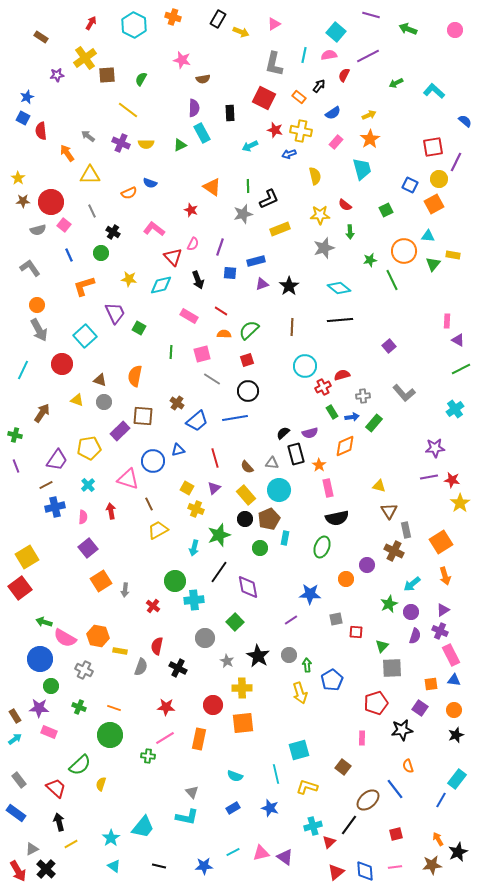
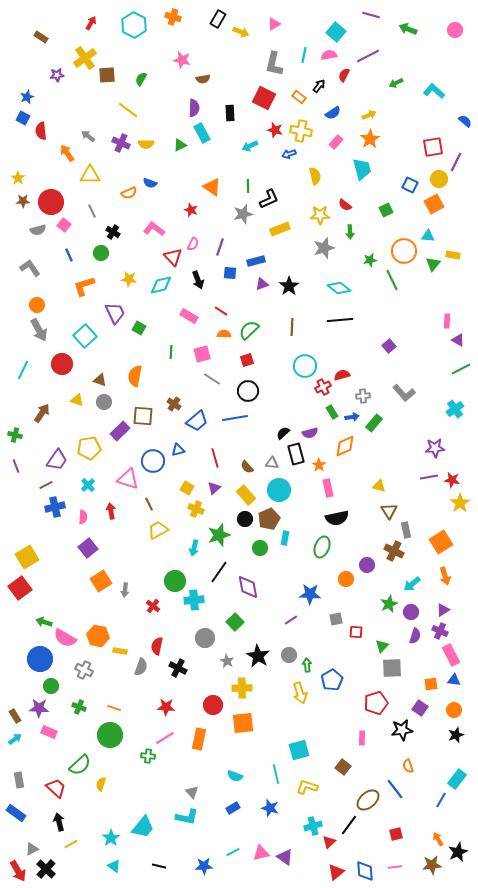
brown cross at (177, 403): moved 3 px left, 1 px down
gray rectangle at (19, 780): rotated 28 degrees clockwise
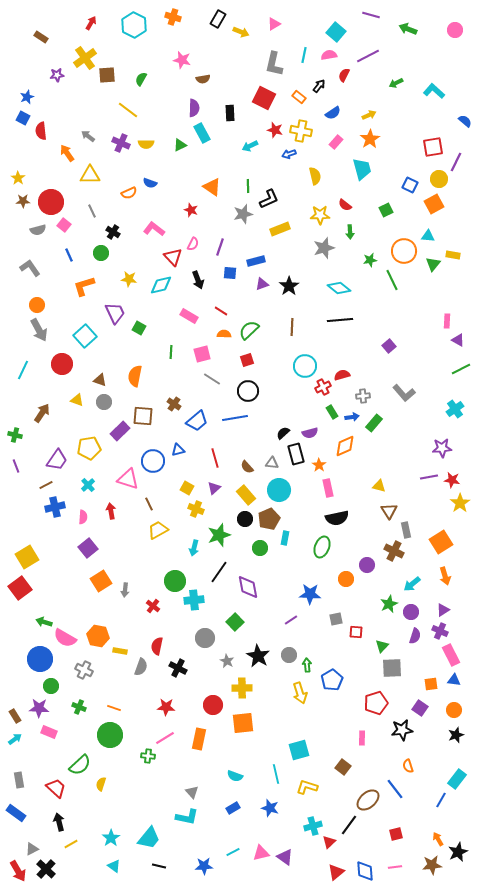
purple star at (435, 448): moved 7 px right
cyan trapezoid at (143, 827): moved 6 px right, 11 px down
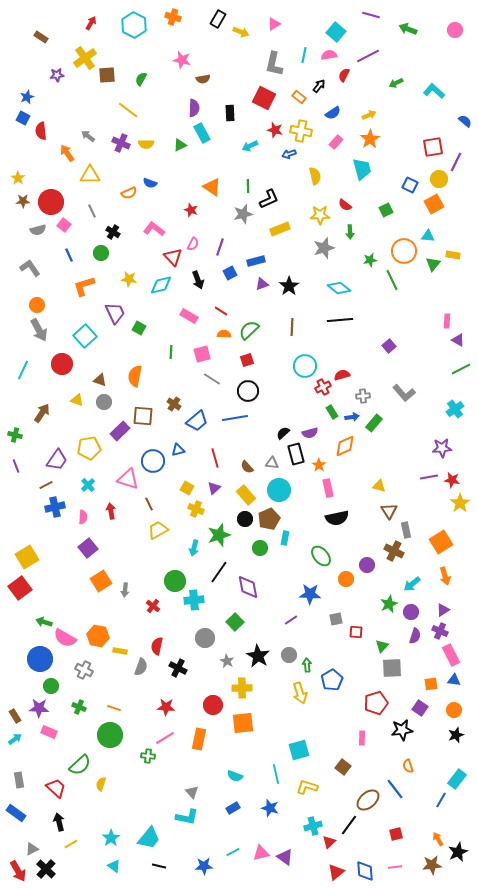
blue square at (230, 273): rotated 32 degrees counterclockwise
green ellipse at (322, 547): moved 1 px left, 9 px down; rotated 60 degrees counterclockwise
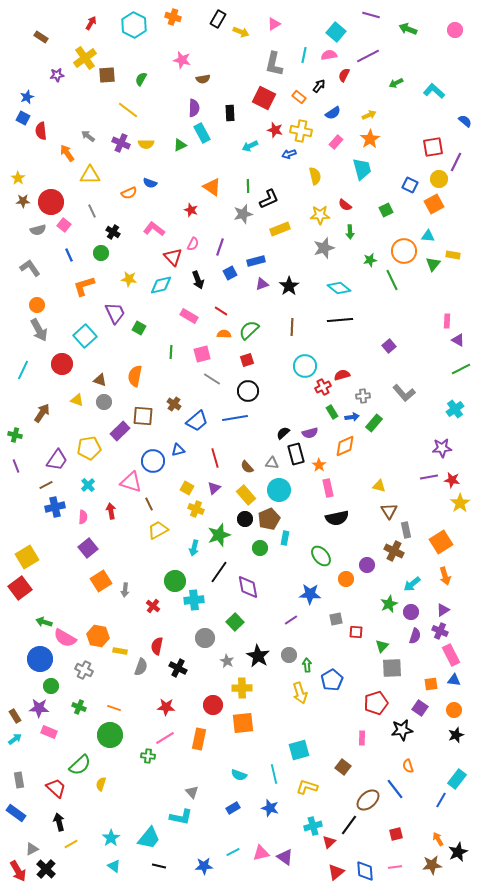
pink triangle at (128, 479): moved 3 px right, 3 px down
cyan line at (276, 774): moved 2 px left
cyan semicircle at (235, 776): moved 4 px right, 1 px up
cyan L-shape at (187, 817): moved 6 px left
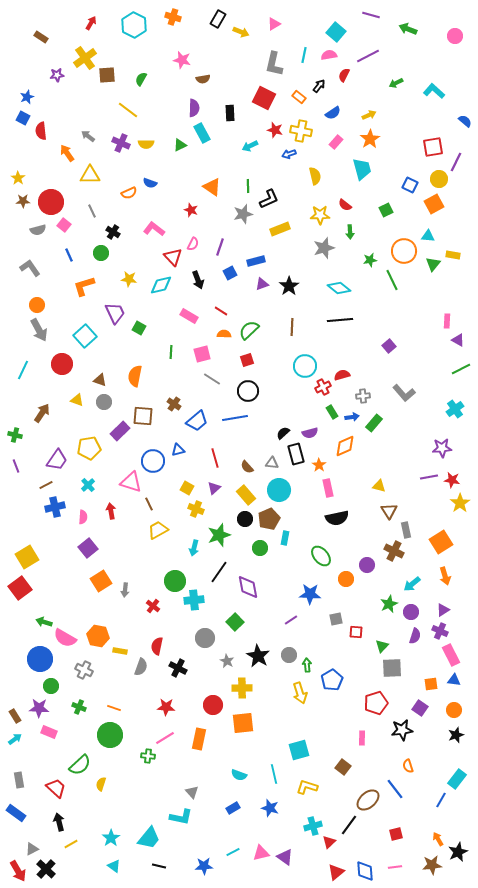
pink circle at (455, 30): moved 6 px down
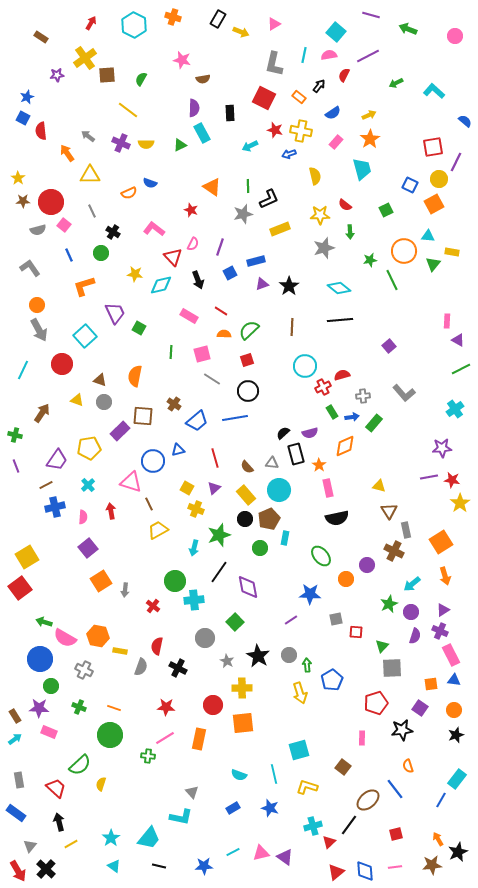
yellow rectangle at (453, 255): moved 1 px left, 3 px up
yellow star at (129, 279): moved 6 px right, 5 px up
gray triangle at (32, 849): moved 2 px left, 3 px up; rotated 24 degrees counterclockwise
